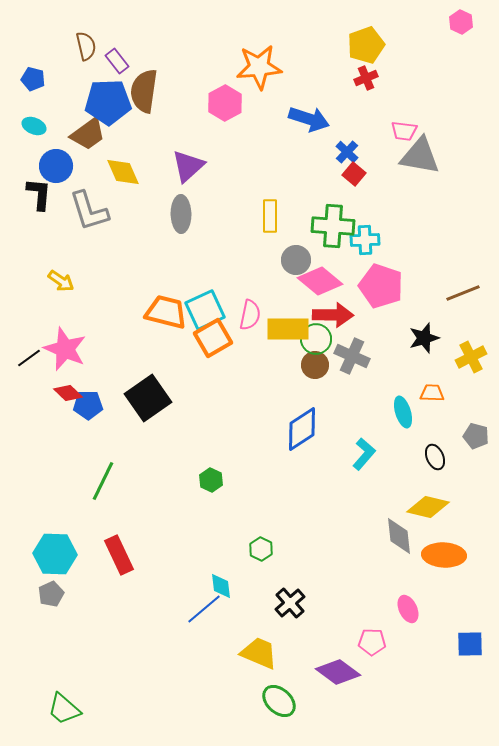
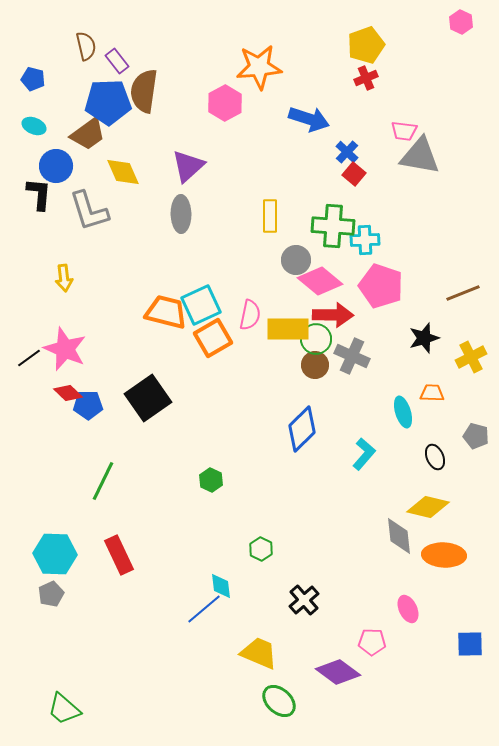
yellow arrow at (61, 281): moved 3 px right, 3 px up; rotated 48 degrees clockwise
cyan square at (205, 310): moved 4 px left, 5 px up
blue diamond at (302, 429): rotated 12 degrees counterclockwise
black cross at (290, 603): moved 14 px right, 3 px up
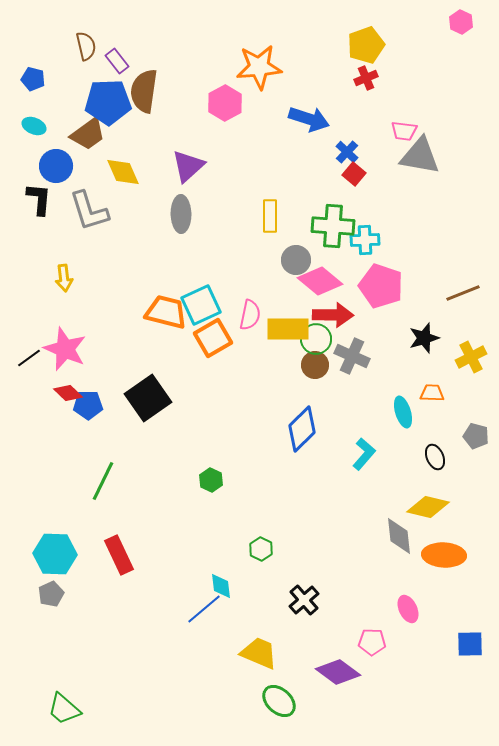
black L-shape at (39, 194): moved 5 px down
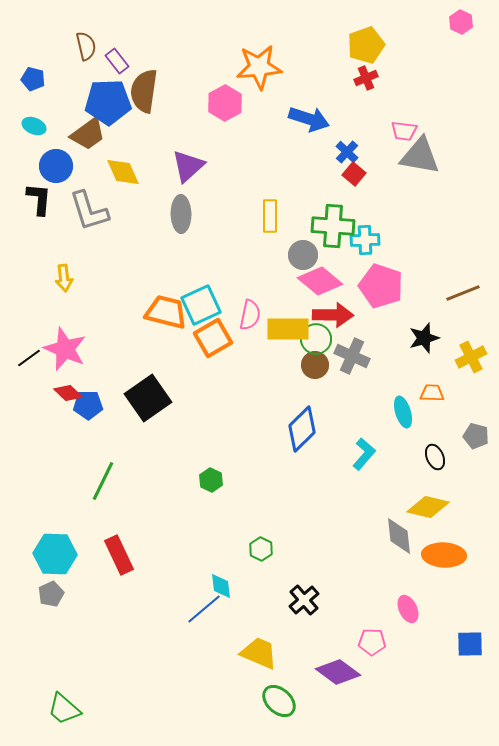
gray circle at (296, 260): moved 7 px right, 5 px up
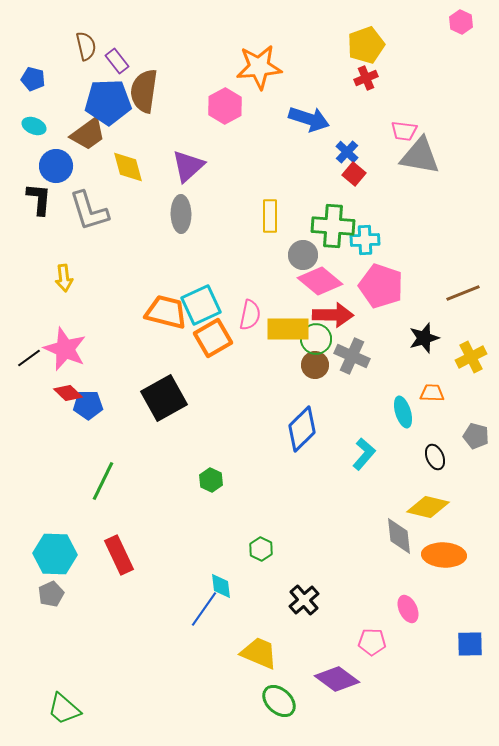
pink hexagon at (225, 103): moved 3 px down
yellow diamond at (123, 172): moved 5 px right, 5 px up; rotated 9 degrees clockwise
black square at (148, 398): moved 16 px right; rotated 6 degrees clockwise
blue line at (204, 609): rotated 15 degrees counterclockwise
purple diamond at (338, 672): moved 1 px left, 7 px down
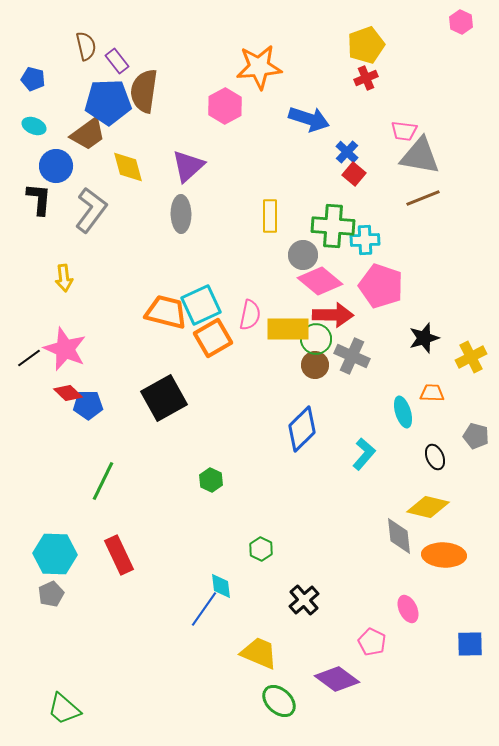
gray L-shape at (89, 211): moved 2 px right, 1 px up; rotated 126 degrees counterclockwise
brown line at (463, 293): moved 40 px left, 95 px up
pink pentagon at (372, 642): rotated 24 degrees clockwise
